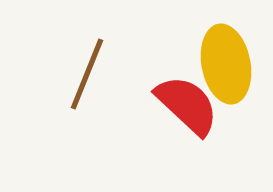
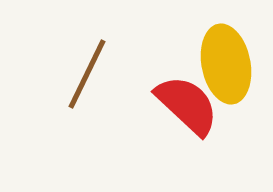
brown line: rotated 4 degrees clockwise
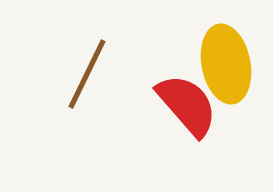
red semicircle: rotated 6 degrees clockwise
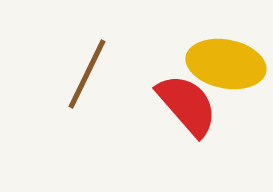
yellow ellipse: rotated 68 degrees counterclockwise
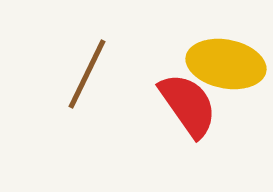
red semicircle: moved 1 px right; rotated 6 degrees clockwise
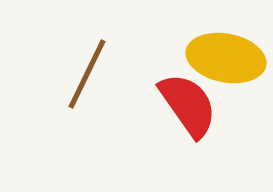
yellow ellipse: moved 6 px up
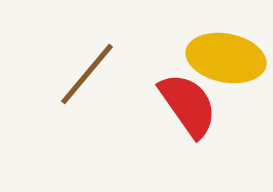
brown line: rotated 14 degrees clockwise
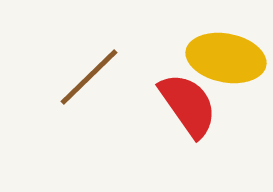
brown line: moved 2 px right, 3 px down; rotated 6 degrees clockwise
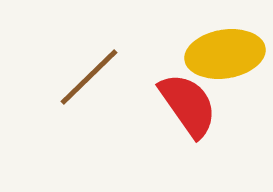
yellow ellipse: moved 1 px left, 4 px up; rotated 20 degrees counterclockwise
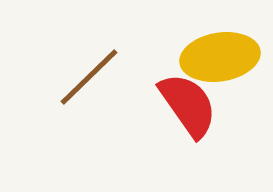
yellow ellipse: moved 5 px left, 3 px down
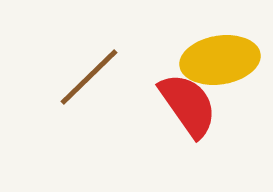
yellow ellipse: moved 3 px down
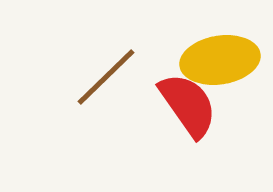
brown line: moved 17 px right
